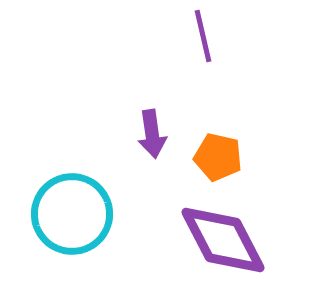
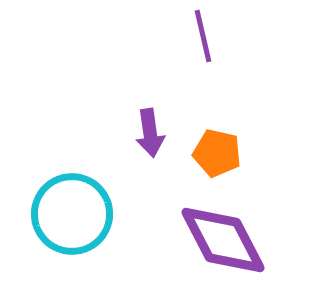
purple arrow: moved 2 px left, 1 px up
orange pentagon: moved 1 px left, 4 px up
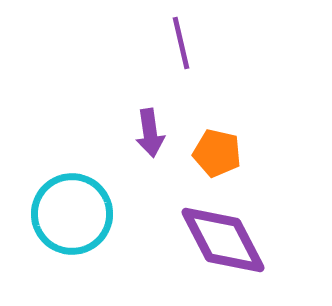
purple line: moved 22 px left, 7 px down
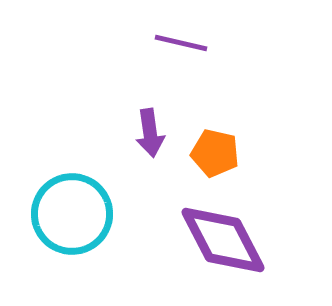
purple line: rotated 64 degrees counterclockwise
orange pentagon: moved 2 px left
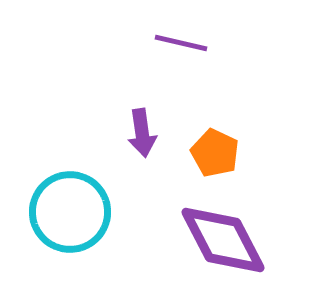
purple arrow: moved 8 px left
orange pentagon: rotated 12 degrees clockwise
cyan circle: moved 2 px left, 2 px up
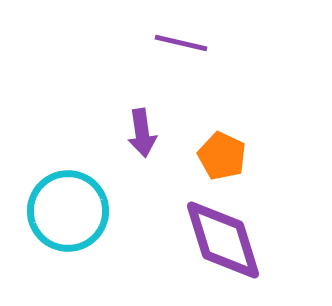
orange pentagon: moved 7 px right, 3 px down
cyan circle: moved 2 px left, 1 px up
purple diamond: rotated 10 degrees clockwise
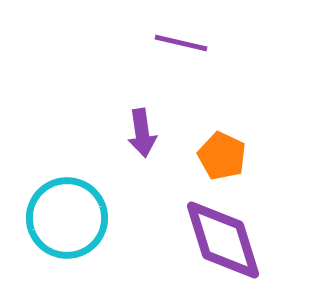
cyan circle: moved 1 px left, 7 px down
